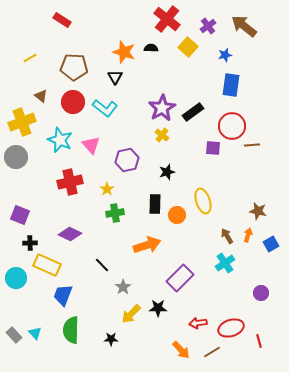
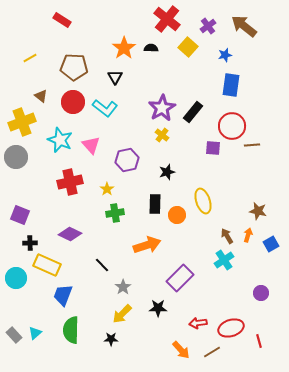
orange star at (124, 52): moved 4 px up; rotated 20 degrees clockwise
black rectangle at (193, 112): rotated 15 degrees counterclockwise
cyan cross at (225, 263): moved 1 px left, 3 px up
yellow arrow at (131, 314): moved 9 px left
cyan triangle at (35, 333): rotated 32 degrees clockwise
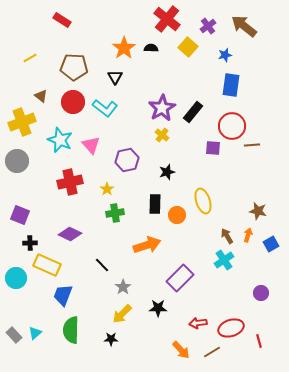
gray circle at (16, 157): moved 1 px right, 4 px down
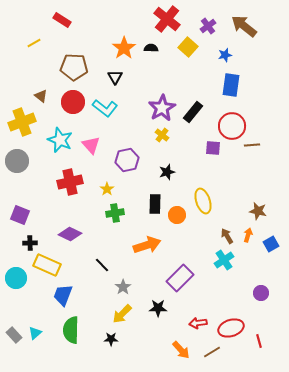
yellow line at (30, 58): moved 4 px right, 15 px up
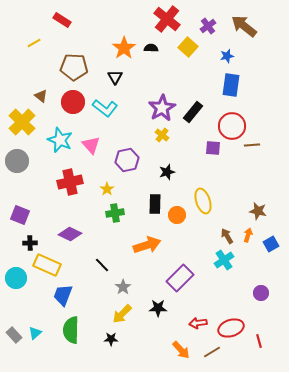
blue star at (225, 55): moved 2 px right, 1 px down
yellow cross at (22, 122): rotated 24 degrees counterclockwise
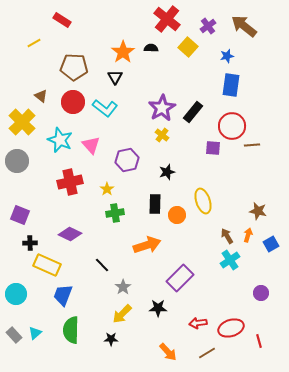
orange star at (124, 48): moved 1 px left, 4 px down
cyan cross at (224, 260): moved 6 px right
cyan circle at (16, 278): moved 16 px down
orange arrow at (181, 350): moved 13 px left, 2 px down
brown line at (212, 352): moved 5 px left, 1 px down
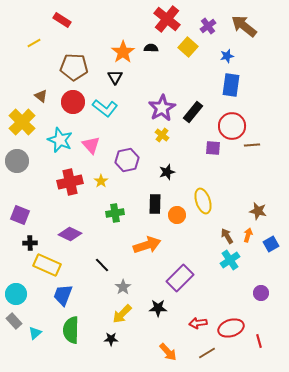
yellow star at (107, 189): moved 6 px left, 8 px up
gray rectangle at (14, 335): moved 14 px up
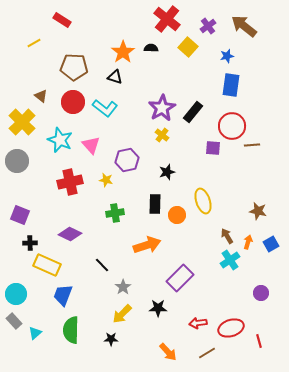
black triangle at (115, 77): rotated 42 degrees counterclockwise
yellow star at (101, 181): moved 5 px right, 1 px up; rotated 24 degrees counterclockwise
orange arrow at (248, 235): moved 7 px down
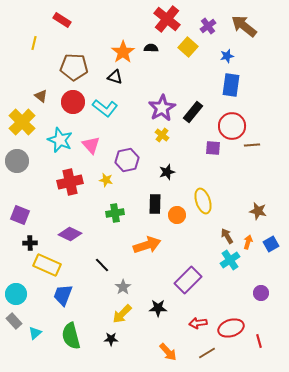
yellow line at (34, 43): rotated 48 degrees counterclockwise
purple rectangle at (180, 278): moved 8 px right, 2 px down
green semicircle at (71, 330): moved 6 px down; rotated 16 degrees counterclockwise
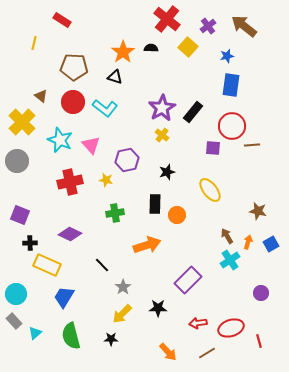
yellow ellipse at (203, 201): moved 7 px right, 11 px up; rotated 20 degrees counterclockwise
blue trapezoid at (63, 295): moved 1 px right, 2 px down; rotated 10 degrees clockwise
